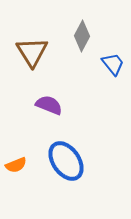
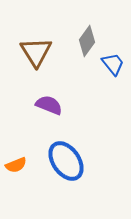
gray diamond: moved 5 px right, 5 px down; rotated 8 degrees clockwise
brown triangle: moved 4 px right
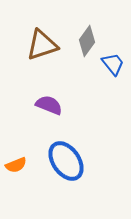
brown triangle: moved 6 px right, 7 px up; rotated 44 degrees clockwise
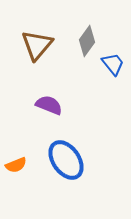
brown triangle: moved 5 px left; rotated 32 degrees counterclockwise
blue ellipse: moved 1 px up
